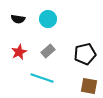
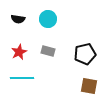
gray rectangle: rotated 56 degrees clockwise
cyan line: moved 20 px left; rotated 20 degrees counterclockwise
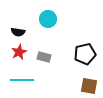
black semicircle: moved 13 px down
gray rectangle: moved 4 px left, 6 px down
cyan line: moved 2 px down
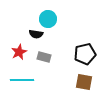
black semicircle: moved 18 px right, 2 px down
brown square: moved 5 px left, 4 px up
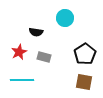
cyan circle: moved 17 px right, 1 px up
black semicircle: moved 2 px up
black pentagon: rotated 20 degrees counterclockwise
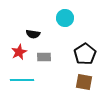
black semicircle: moved 3 px left, 2 px down
gray rectangle: rotated 16 degrees counterclockwise
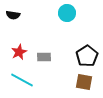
cyan circle: moved 2 px right, 5 px up
black semicircle: moved 20 px left, 19 px up
black pentagon: moved 2 px right, 2 px down
cyan line: rotated 30 degrees clockwise
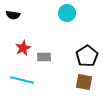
red star: moved 4 px right, 4 px up
cyan line: rotated 15 degrees counterclockwise
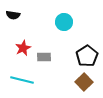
cyan circle: moved 3 px left, 9 px down
brown square: rotated 36 degrees clockwise
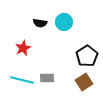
black semicircle: moved 27 px right, 8 px down
gray rectangle: moved 3 px right, 21 px down
brown square: rotated 12 degrees clockwise
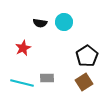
cyan line: moved 3 px down
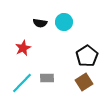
cyan line: rotated 60 degrees counterclockwise
